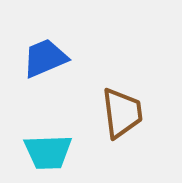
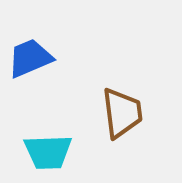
blue trapezoid: moved 15 px left
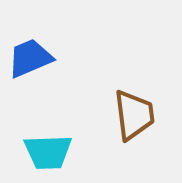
brown trapezoid: moved 12 px right, 2 px down
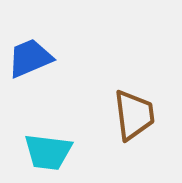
cyan trapezoid: rotated 9 degrees clockwise
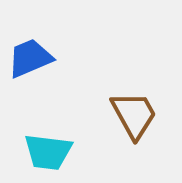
brown trapezoid: rotated 22 degrees counterclockwise
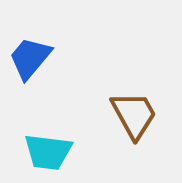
blue trapezoid: rotated 27 degrees counterclockwise
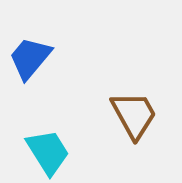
cyan trapezoid: rotated 129 degrees counterclockwise
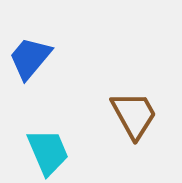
cyan trapezoid: rotated 9 degrees clockwise
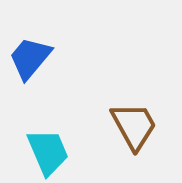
brown trapezoid: moved 11 px down
